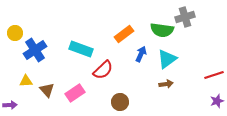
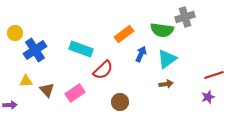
purple star: moved 9 px left, 4 px up
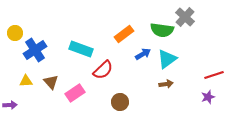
gray cross: rotated 30 degrees counterclockwise
blue arrow: moved 2 px right; rotated 35 degrees clockwise
brown triangle: moved 4 px right, 8 px up
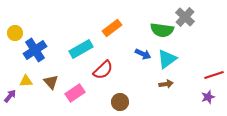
orange rectangle: moved 12 px left, 6 px up
cyan rectangle: rotated 50 degrees counterclockwise
blue arrow: rotated 56 degrees clockwise
purple arrow: moved 9 px up; rotated 48 degrees counterclockwise
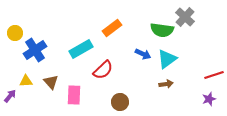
pink rectangle: moved 1 px left, 2 px down; rotated 54 degrees counterclockwise
purple star: moved 1 px right, 2 px down
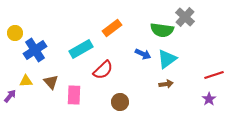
purple star: rotated 16 degrees counterclockwise
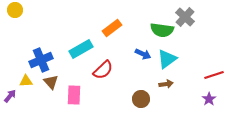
yellow circle: moved 23 px up
blue cross: moved 6 px right, 10 px down; rotated 10 degrees clockwise
brown circle: moved 21 px right, 3 px up
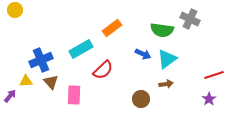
gray cross: moved 5 px right, 2 px down; rotated 18 degrees counterclockwise
